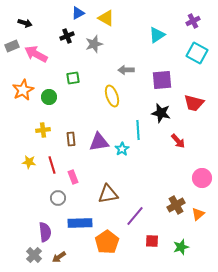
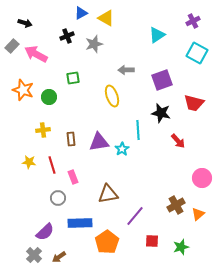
blue triangle: moved 3 px right
gray rectangle: rotated 24 degrees counterclockwise
purple square: rotated 15 degrees counterclockwise
orange star: rotated 25 degrees counterclockwise
purple semicircle: rotated 54 degrees clockwise
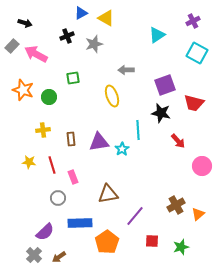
purple square: moved 3 px right, 5 px down
pink circle: moved 12 px up
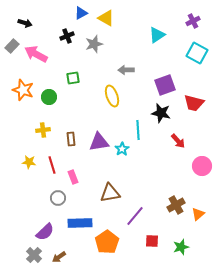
brown triangle: moved 2 px right, 1 px up
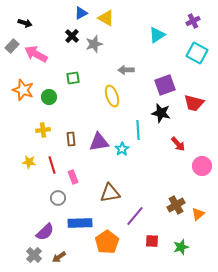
black cross: moved 5 px right; rotated 24 degrees counterclockwise
red arrow: moved 3 px down
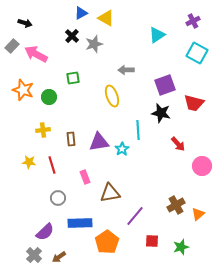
pink rectangle: moved 12 px right
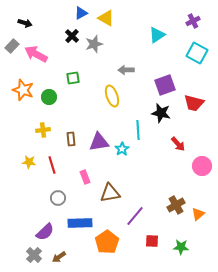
green star: rotated 21 degrees clockwise
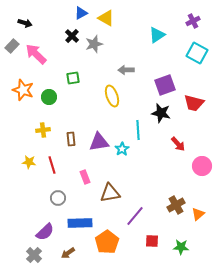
pink arrow: rotated 15 degrees clockwise
brown arrow: moved 9 px right, 4 px up
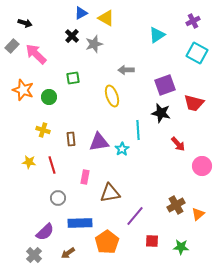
yellow cross: rotated 24 degrees clockwise
pink rectangle: rotated 32 degrees clockwise
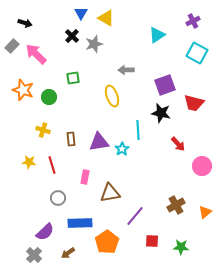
blue triangle: rotated 32 degrees counterclockwise
orange triangle: moved 7 px right, 2 px up
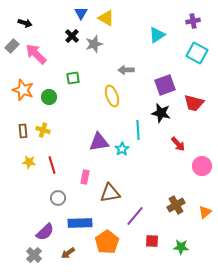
purple cross: rotated 16 degrees clockwise
brown rectangle: moved 48 px left, 8 px up
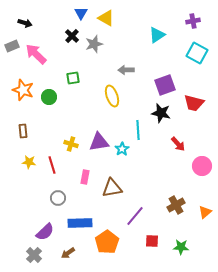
gray rectangle: rotated 24 degrees clockwise
yellow cross: moved 28 px right, 14 px down
brown triangle: moved 2 px right, 5 px up
